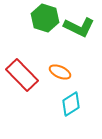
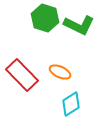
green L-shape: moved 2 px up
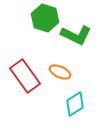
green L-shape: moved 3 px left, 10 px down
red rectangle: moved 3 px right, 1 px down; rotated 8 degrees clockwise
cyan diamond: moved 4 px right
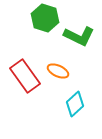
green L-shape: moved 3 px right, 1 px down
orange ellipse: moved 2 px left, 1 px up
cyan diamond: rotated 10 degrees counterclockwise
